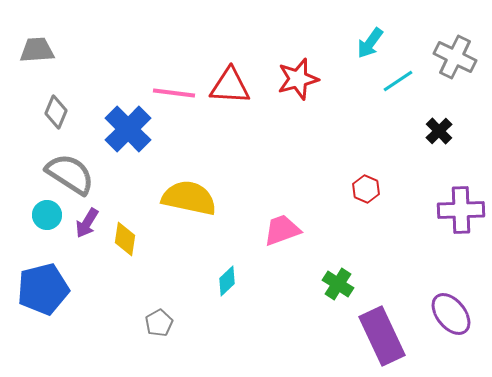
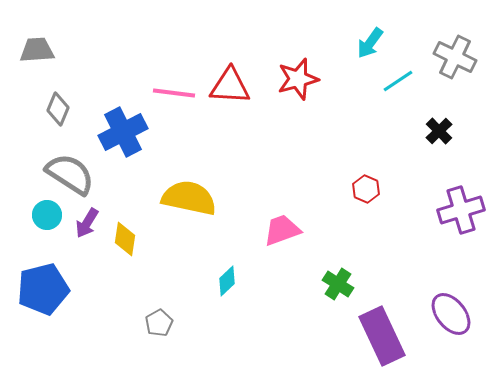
gray diamond: moved 2 px right, 3 px up
blue cross: moved 5 px left, 3 px down; rotated 18 degrees clockwise
purple cross: rotated 15 degrees counterclockwise
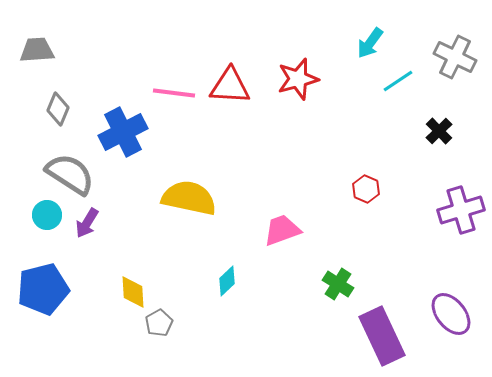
yellow diamond: moved 8 px right, 53 px down; rotated 12 degrees counterclockwise
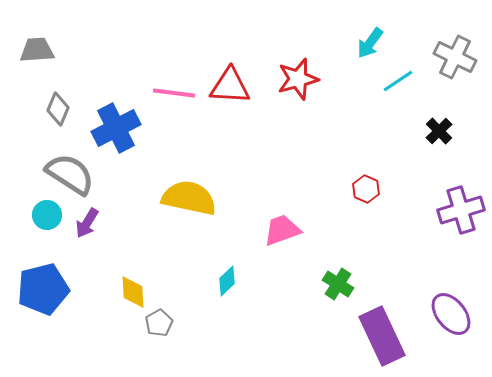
blue cross: moved 7 px left, 4 px up
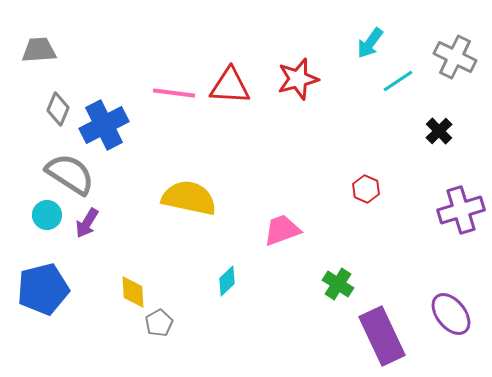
gray trapezoid: moved 2 px right
blue cross: moved 12 px left, 3 px up
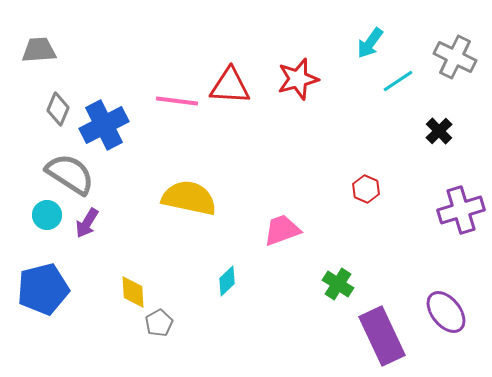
pink line: moved 3 px right, 8 px down
purple ellipse: moved 5 px left, 2 px up
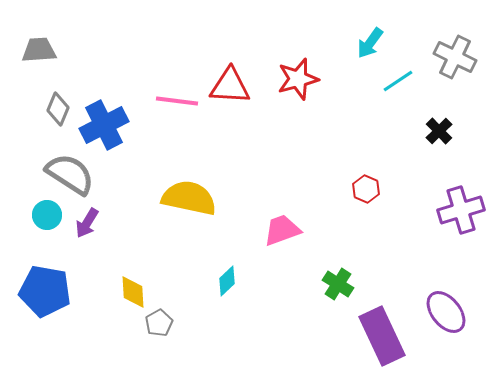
blue pentagon: moved 2 px right, 2 px down; rotated 24 degrees clockwise
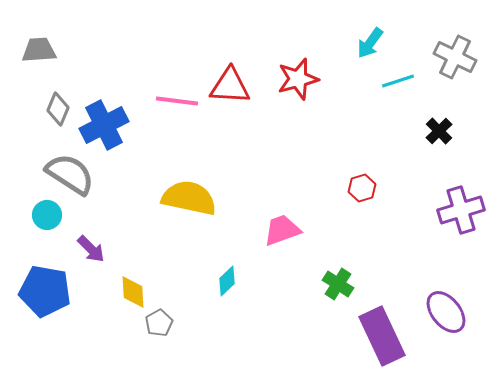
cyan line: rotated 16 degrees clockwise
red hexagon: moved 4 px left, 1 px up; rotated 20 degrees clockwise
purple arrow: moved 4 px right, 26 px down; rotated 76 degrees counterclockwise
